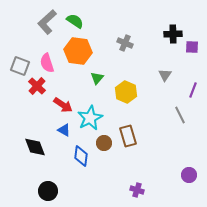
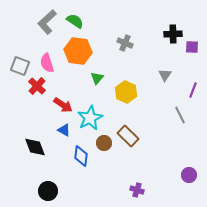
brown rectangle: rotated 30 degrees counterclockwise
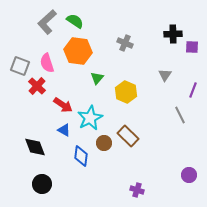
black circle: moved 6 px left, 7 px up
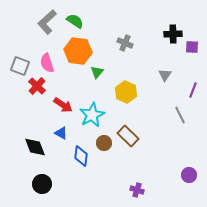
green triangle: moved 6 px up
cyan star: moved 2 px right, 3 px up
blue triangle: moved 3 px left, 3 px down
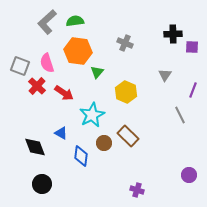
green semicircle: rotated 42 degrees counterclockwise
red arrow: moved 1 px right, 12 px up
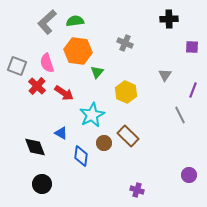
black cross: moved 4 px left, 15 px up
gray square: moved 3 px left
